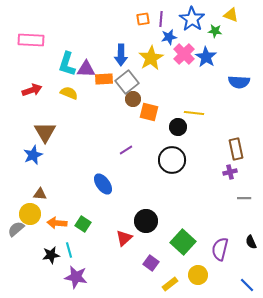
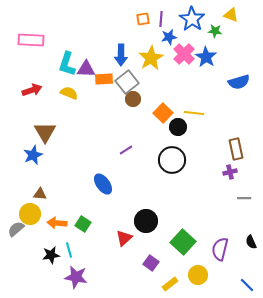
blue semicircle at (239, 82): rotated 20 degrees counterclockwise
orange square at (149, 112): moved 14 px right, 1 px down; rotated 30 degrees clockwise
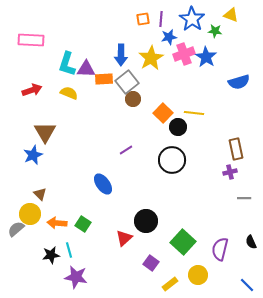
pink cross at (184, 54): rotated 25 degrees clockwise
brown triangle at (40, 194): rotated 40 degrees clockwise
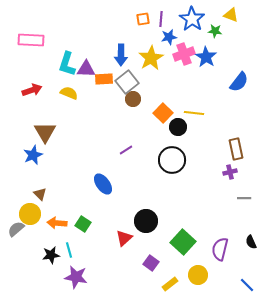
blue semicircle at (239, 82): rotated 35 degrees counterclockwise
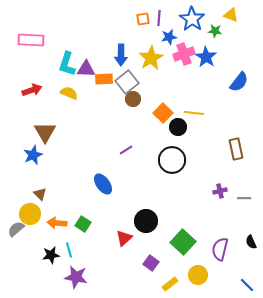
purple line at (161, 19): moved 2 px left, 1 px up
purple cross at (230, 172): moved 10 px left, 19 px down
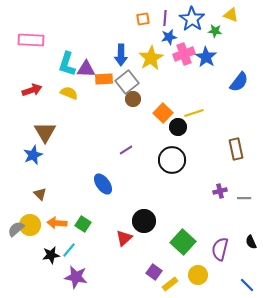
purple line at (159, 18): moved 6 px right
yellow line at (194, 113): rotated 24 degrees counterclockwise
yellow circle at (30, 214): moved 11 px down
black circle at (146, 221): moved 2 px left
cyan line at (69, 250): rotated 56 degrees clockwise
purple square at (151, 263): moved 3 px right, 9 px down
